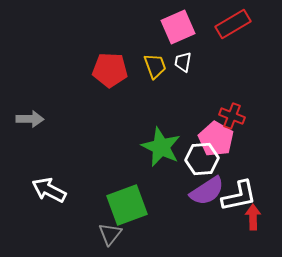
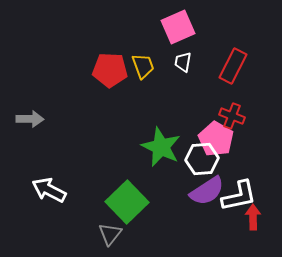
red rectangle: moved 42 px down; rotated 32 degrees counterclockwise
yellow trapezoid: moved 12 px left
green square: moved 3 px up; rotated 24 degrees counterclockwise
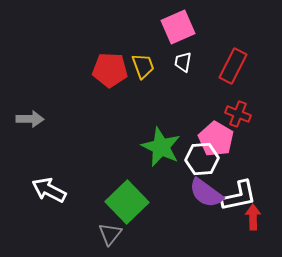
red cross: moved 6 px right, 2 px up
purple semicircle: moved 1 px left, 2 px down; rotated 69 degrees clockwise
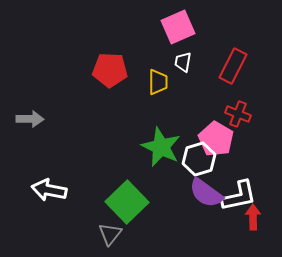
yellow trapezoid: moved 15 px right, 16 px down; rotated 20 degrees clockwise
white hexagon: moved 3 px left; rotated 12 degrees counterclockwise
white arrow: rotated 16 degrees counterclockwise
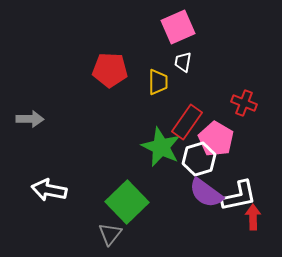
red rectangle: moved 46 px left, 56 px down; rotated 8 degrees clockwise
red cross: moved 6 px right, 11 px up
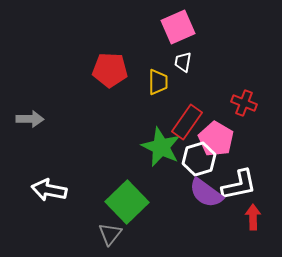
white L-shape: moved 11 px up
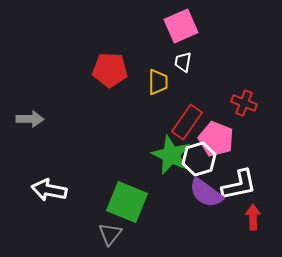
pink square: moved 3 px right, 1 px up
pink pentagon: rotated 8 degrees counterclockwise
green star: moved 10 px right, 8 px down
green square: rotated 24 degrees counterclockwise
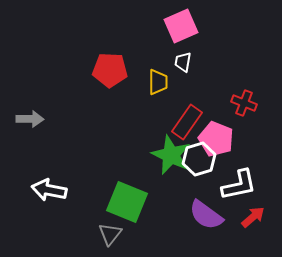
purple semicircle: moved 22 px down
red arrow: rotated 50 degrees clockwise
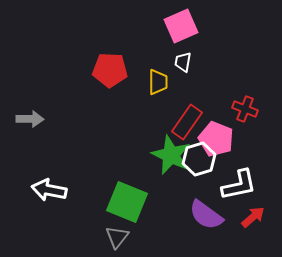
red cross: moved 1 px right, 6 px down
gray triangle: moved 7 px right, 3 px down
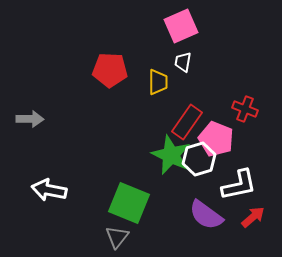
green square: moved 2 px right, 1 px down
